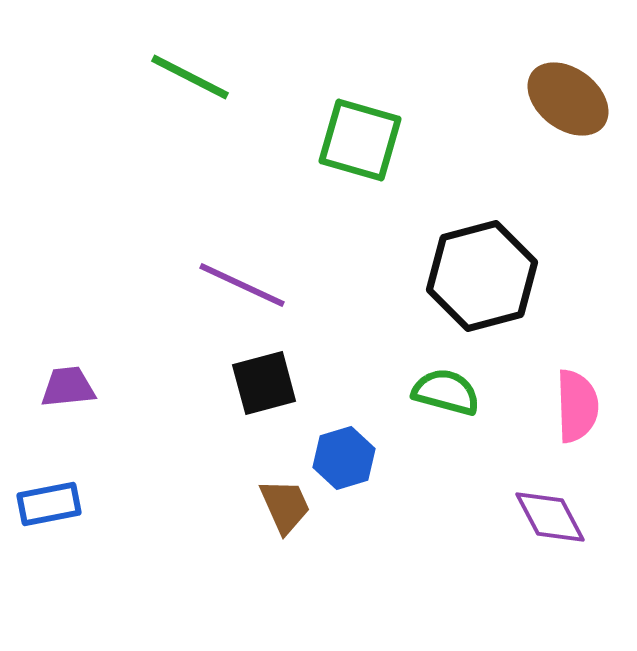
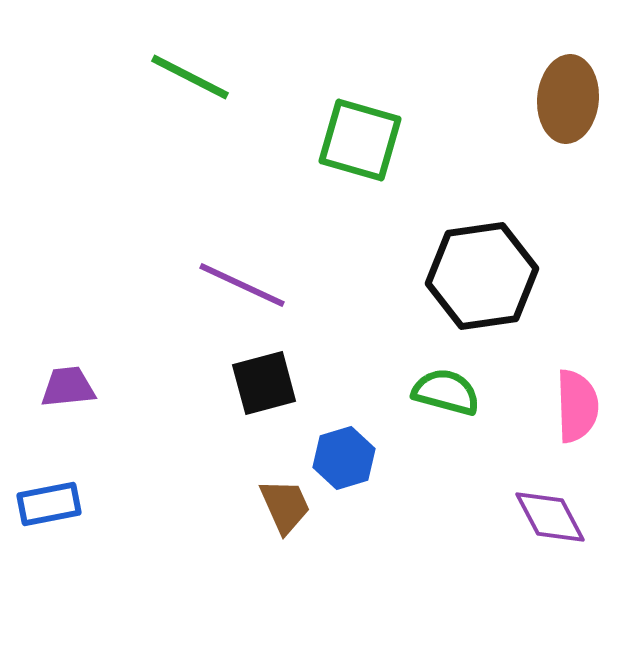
brown ellipse: rotated 58 degrees clockwise
black hexagon: rotated 7 degrees clockwise
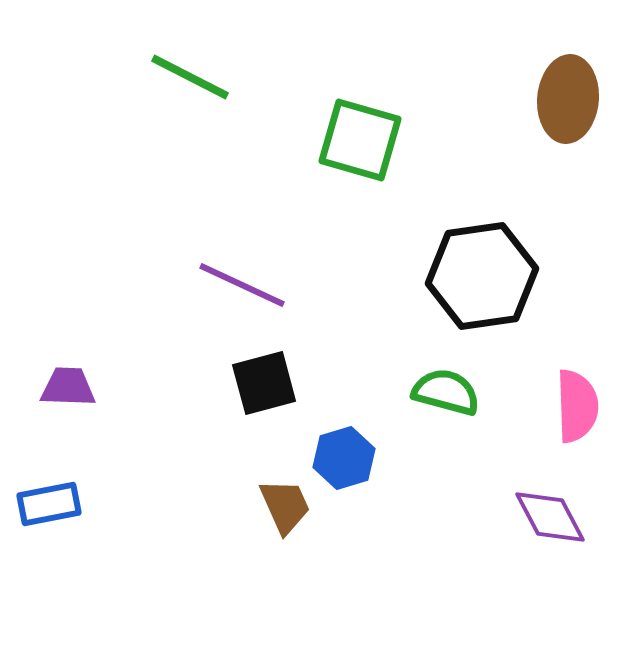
purple trapezoid: rotated 8 degrees clockwise
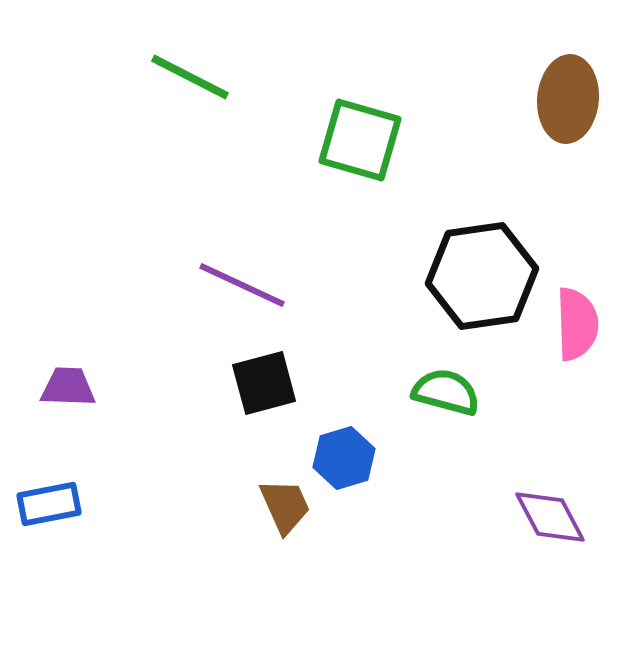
pink semicircle: moved 82 px up
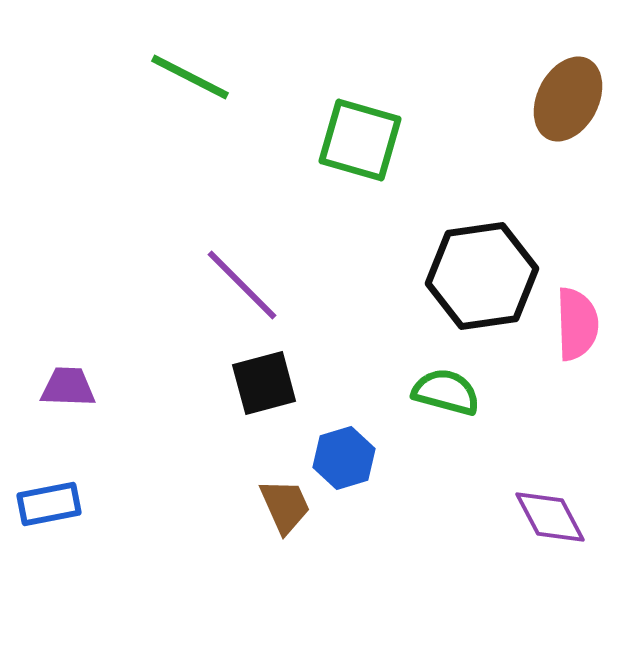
brown ellipse: rotated 22 degrees clockwise
purple line: rotated 20 degrees clockwise
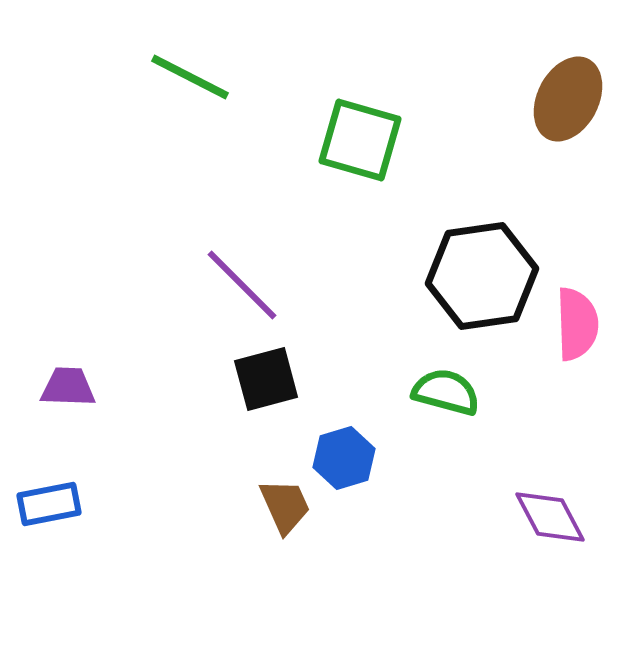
black square: moved 2 px right, 4 px up
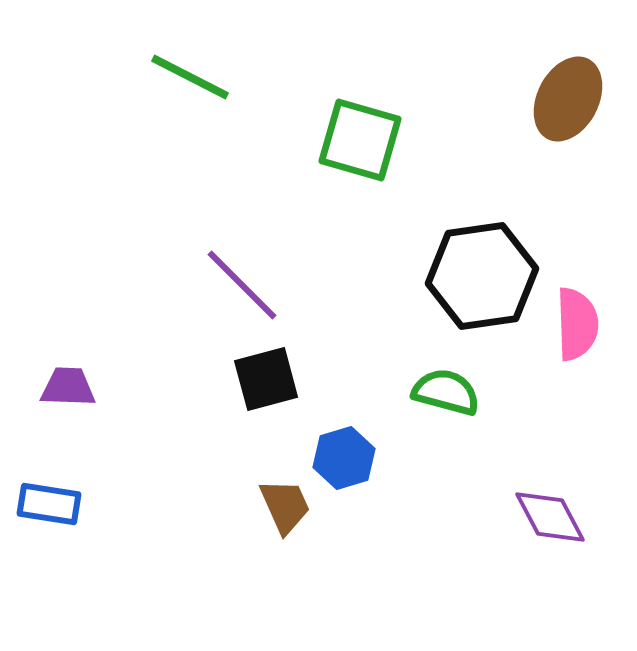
blue rectangle: rotated 20 degrees clockwise
